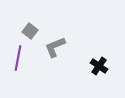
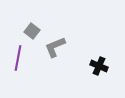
gray square: moved 2 px right
black cross: rotated 12 degrees counterclockwise
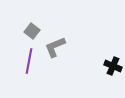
purple line: moved 11 px right, 3 px down
black cross: moved 14 px right
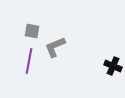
gray square: rotated 28 degrees counterclockwise
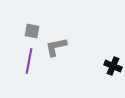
gray L-shape: moved 1 px right; rotated 10 degrees clockwise
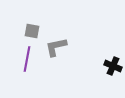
purple line: moved 2 px left, 2 px up
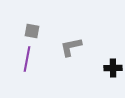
gray L-shape: moved 15 px right
black cross: moved 2 px down; rotated 24 degrees counterclockwise
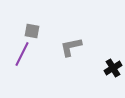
purple line: moved 5 px left, 5 px up; rotated 15 degrees clockwise
black cross: rotated 30 degrees counterclockwise
